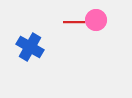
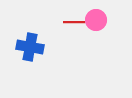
blue cross: rotated 20 degrees counterclockwise
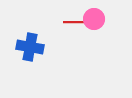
pink circle: moved 2 px left, 1 px up
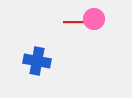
blue cross: moved 7 px right, 14 px down
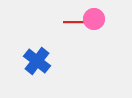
blue cross: rotated 28 degrees clockwise
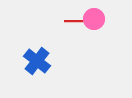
red line: moved 1 px right, 1 px up
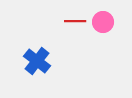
pink circle: moved 9 px right, 3 px down
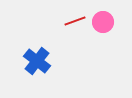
red line: rotated 20 degrees counterclockwise
